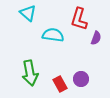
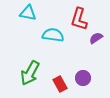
cyan triangle: rotated 30 degrees counterclockwise
purple semicircle: rotated 144 degrees counterclockwise
green arrow: rotated 40 degrees clockwise
purple circle: moved 2 px right, 1 px up
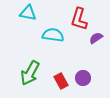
red rectangle: moved 1 px right, 3 px up
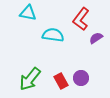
red L-shape: moved 2 px right; rotated 20 degrees clockwise
green arrow: moved 6 px down; rotated 10 degrees clockwise
purple circle: moved 2 px left
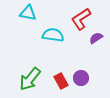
red L-shape: rotated 20 degrees clockwise
